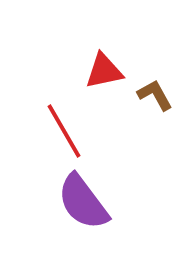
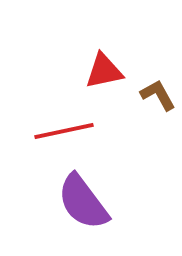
brown L-shape: moved 3 px right
red line: rotated 72 degrees counterclockwise
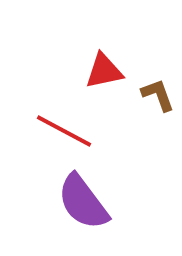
brown L-shape: rotated 9 degrees clockwise
red line: rotated 40 degrees clockwise
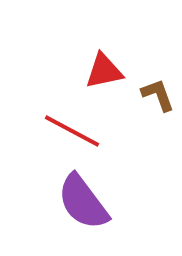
red line: moved 8 px right
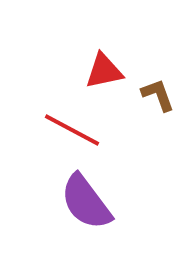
red line: moved 1 px up
purple semicircle: moved 3 px right
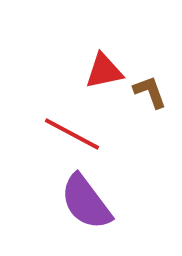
brown L-shape: moved 8 px left, 3 px up
red line: moved 4 px down
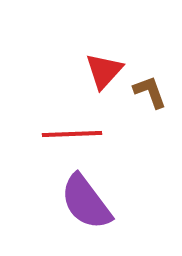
red triangle: rotated 36 degrees counterclockwise
red line: rotated 30 degrees counterclockwise
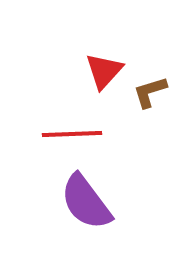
brown L-shape: rotated 87 degrees counterclockwise
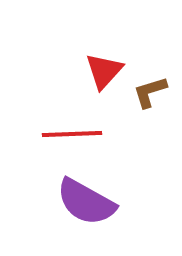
purple semicircle: rotated 24 degrees counterclockwise
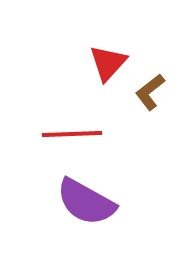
red triangle: moved 4 px right, 8 px up
brown L-shape: rotated 21 degrees counterclockwise
